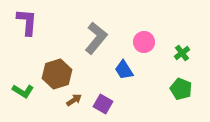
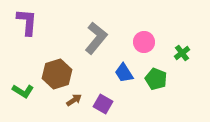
blue trapezoid: moved 3 px down
green pentagon: moved 25 px left, 10 px up
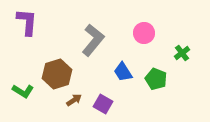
gray L-shape: moved 3 px left, 2 px down
pink circle: moved 9 px up
blue trapezoid: moved 1 px left, 1 px up
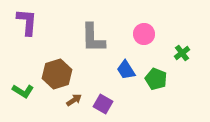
pink circle: moved 1 px down
gray L-shape: moved 2 px up; rotated 140 degrees clockwise
blue trapezoid: moved 3 px right, 2 px up
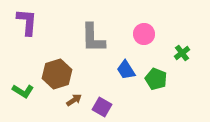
purple square: moved 1 px left, 3 px down
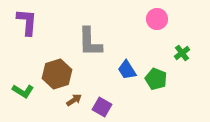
pink circle: moved 13 px right, 15 px up
gray L-shape: moved 3 px left, 4 px down
blue trapezoid: moved 1 px right
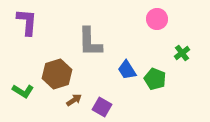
green pentagon: moved 1 px left
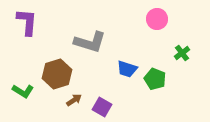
gray L-shape: rotated 72 degrees counterclockwise
blue trapezoid: moved 1 px up; rotated 40 degrees counterclockwise
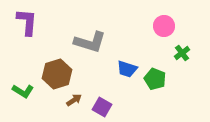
pink circle: moved 7 px right, 7 px down
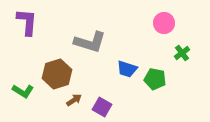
pink circle: moved 3 px up
green pentagon: rotated 10 degrees counterclockwise
